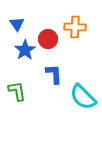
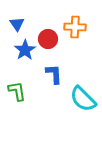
cyan semicircle: moved 2 px down
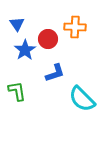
blue L-shape: moved 1 px right, 1 px up; rotated 75 degrees clockwise
cyan semicircle: moved 1 px left
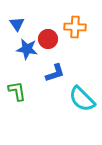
blue star: moved 2 px right, 1 px up; rotated 30 degrees counterclockwise
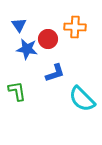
blue triangle: moved 2 px right, 1 px down
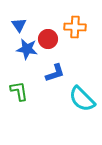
green L-shape: moved 2 px right
